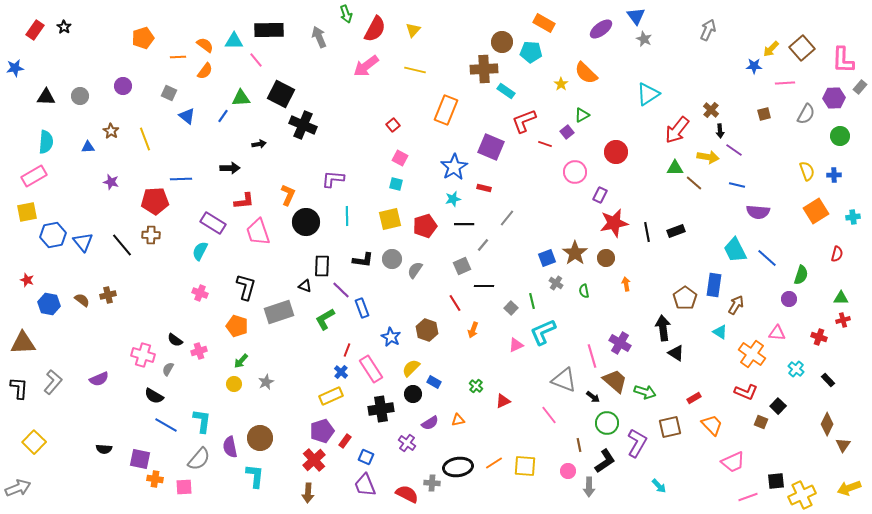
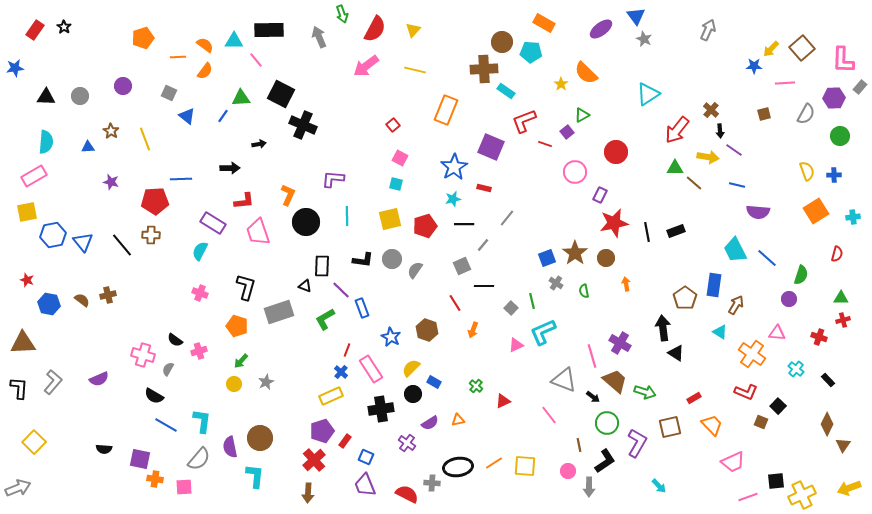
green arrow at (346, 14): moved 4 px left
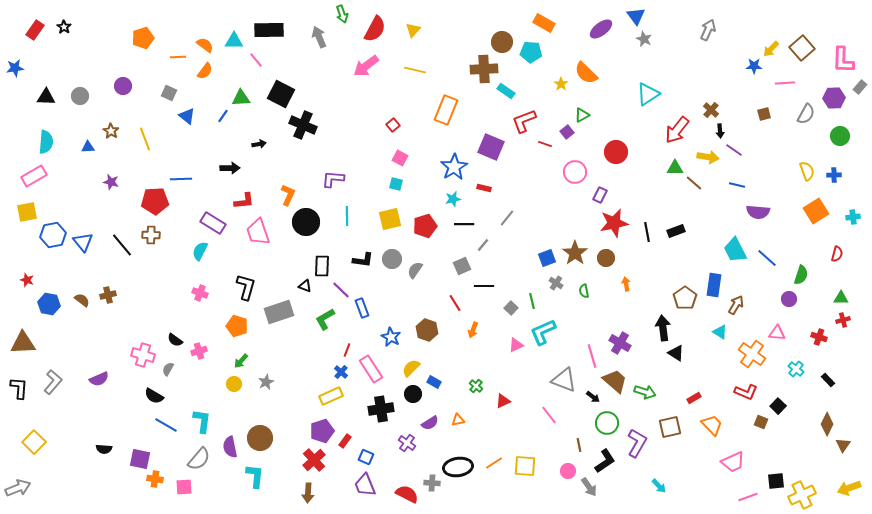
gray arrow at (589, 487): rotated 36 degrees counterclockwise
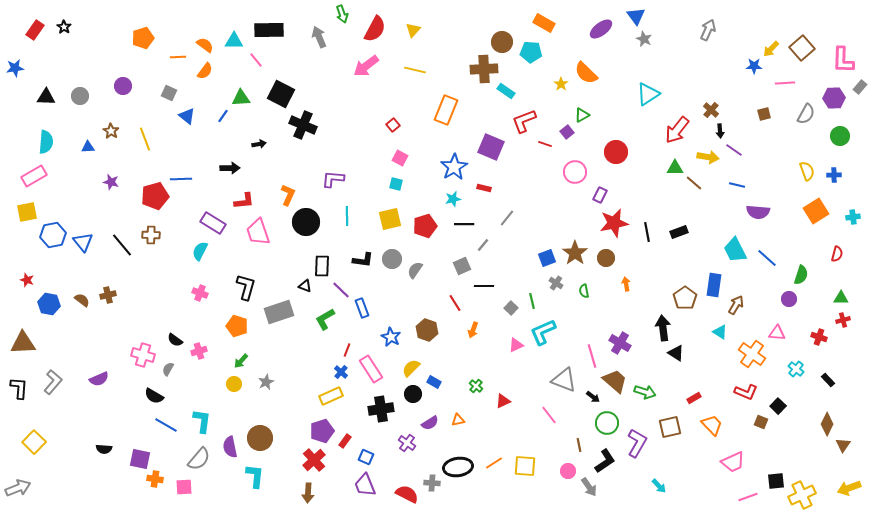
red pentagon at (155, 201): moved 5 px up; rotated 12 degrees counterclockwise
black rectangle at (676, 231): moved 3 px right, 1 px down
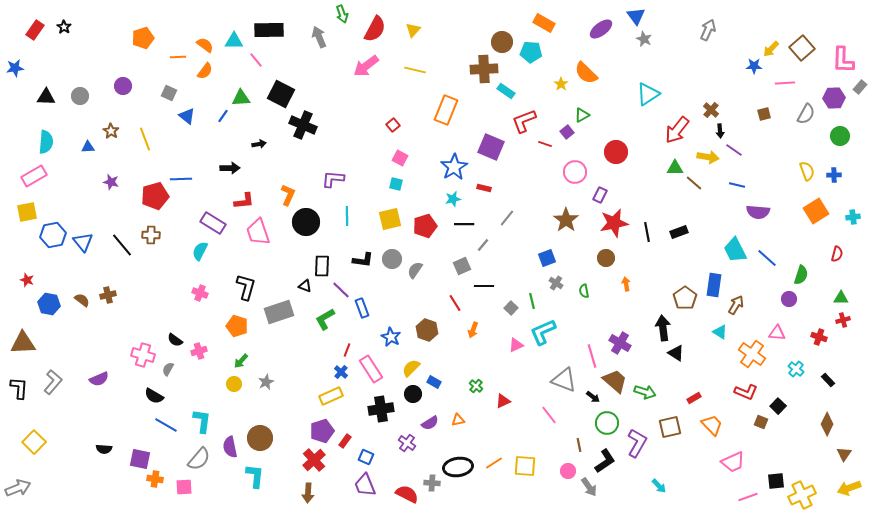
brown star at (575, 253): moved 9 px left, 33 px up
brown triangle at (843, 445): moved 1 px right, 9 px down
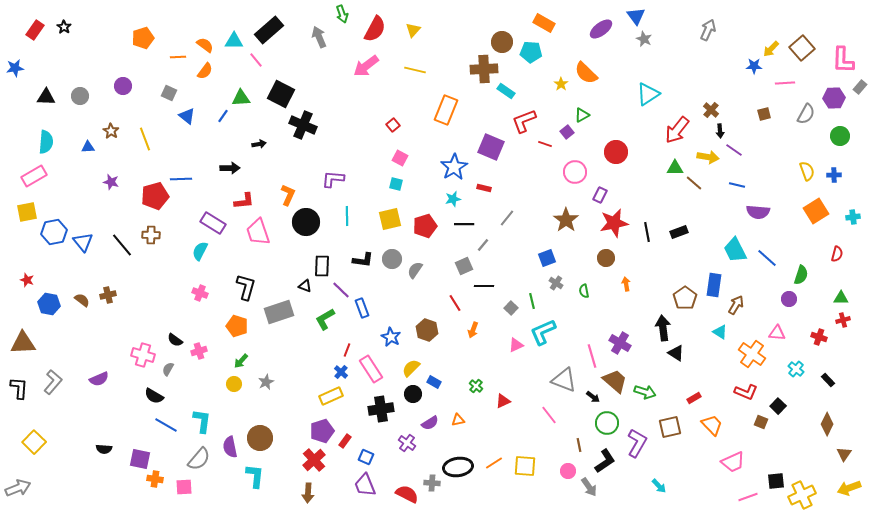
black rectangle at (269, 30): rotated 40 degrees counterclockwise
blue hexagon at (53, 235): moved 1 px right, 3 px up
gray square at (462, 266): moved 2 px right
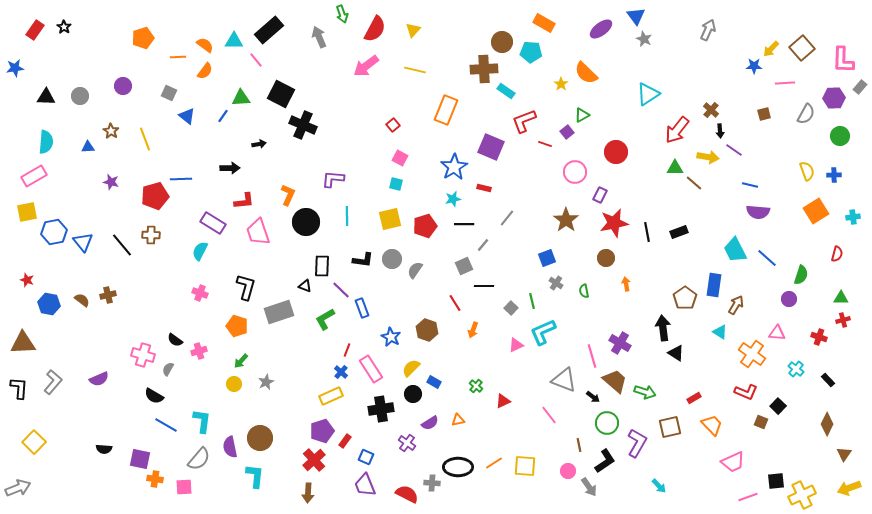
blue line at (737, 185): moved 13 px right
black ellipse at (458, 467): rotated 8 degrees clockwise
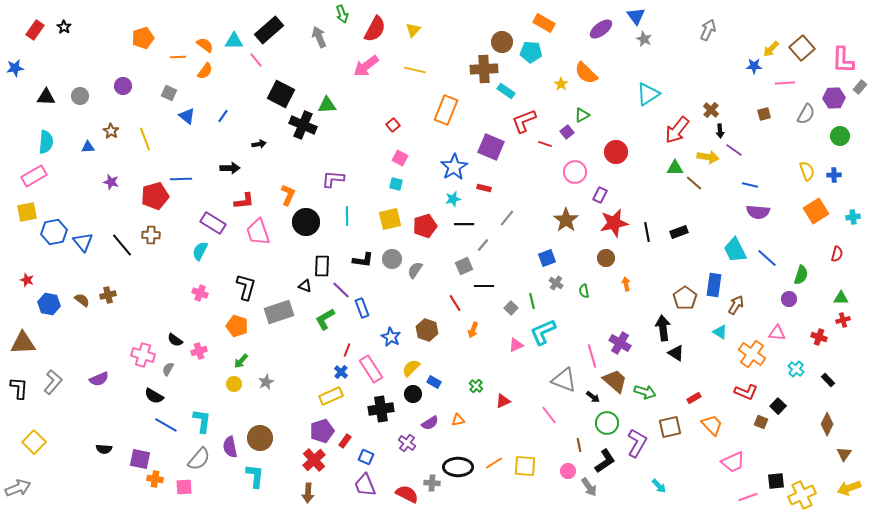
green triangle at (241, 98): moved 86 px right, 7 px down
